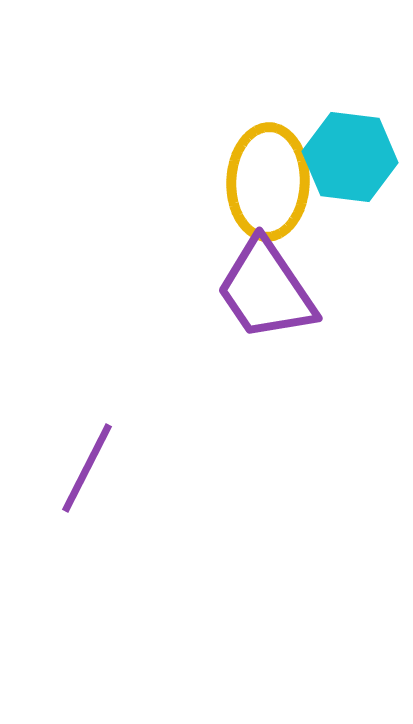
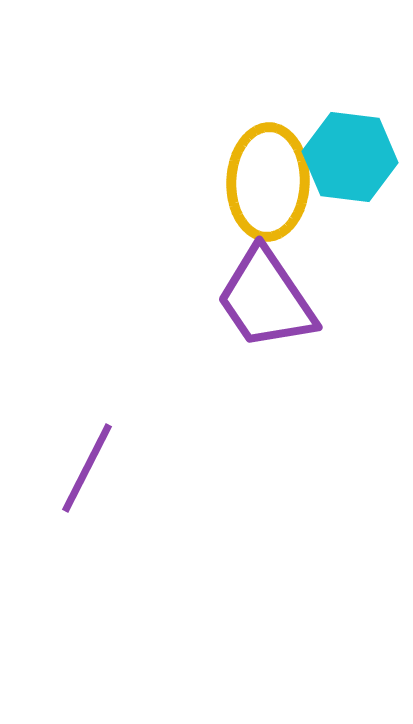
purple trapezoid: moved 9 px down
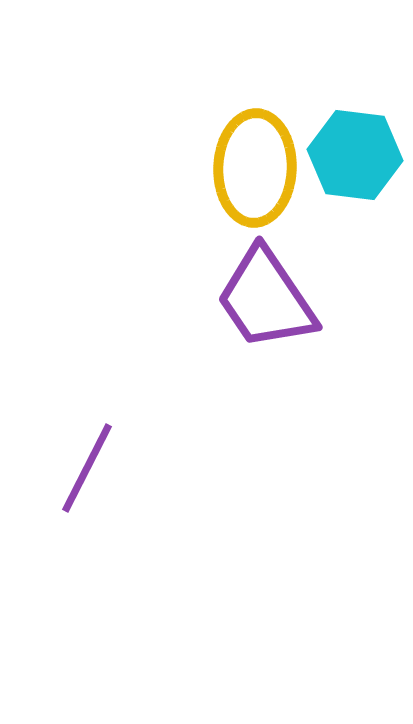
cyan hexagon: moved 5 px right, 2 px up
yellow ellipse: moved 13 px left, 14 px up
